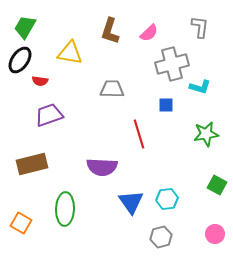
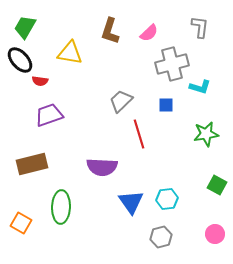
black ellipse: rotated 76 degrees counterclockwise
gray trapezoid: moved 9 px right, 12 px down; rotated 45 degrees counterclockwise
green ellipse: moved 4 px left, 2 px up
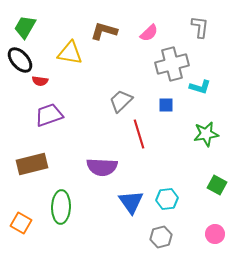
brown L-shape: moved 6 px left; rotated 88 degrees clockwise
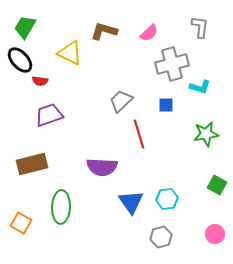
yellow triangle: rotated 16 degrees clockwise
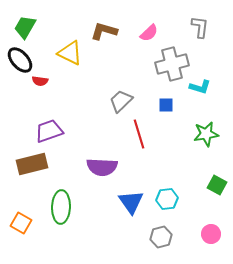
purple trapezoid: moved 16 px down
pink circle: moved 4 px left
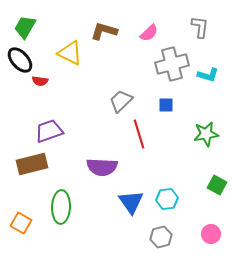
cyan L-shape: moved 8 px right, 12 px up
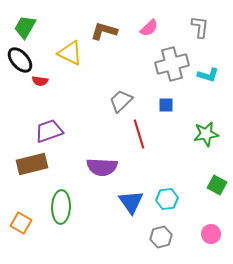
pink semicircle: moved 5 px up
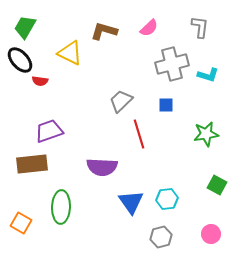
brown rectangle: rotated 8 degrees clockwise
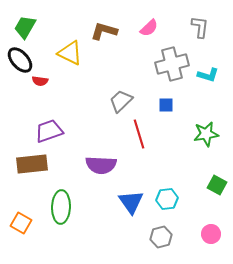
purple semicircle: moved 1 px left, 2 px up
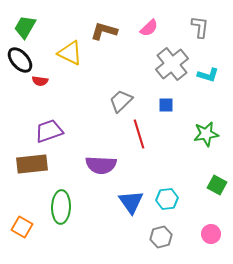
gray cross: rotated 24 degrees counterclockwise
orange square: moved 1 px right, 4 px down
